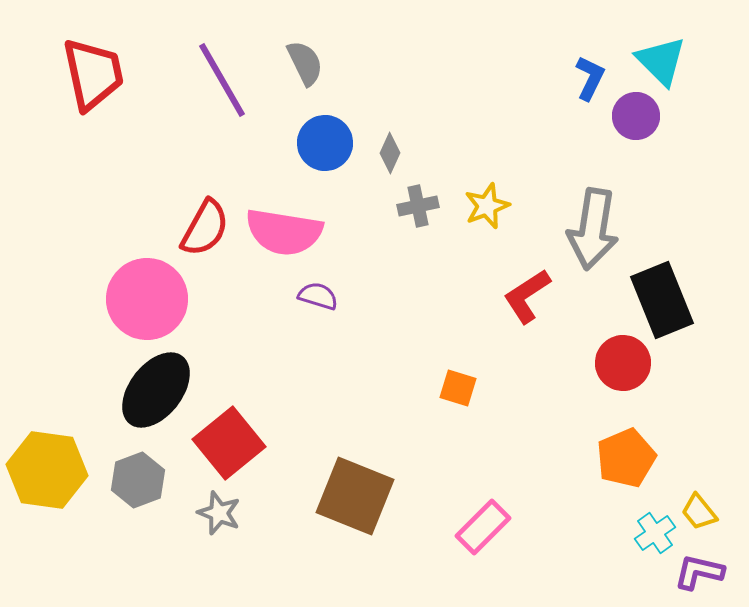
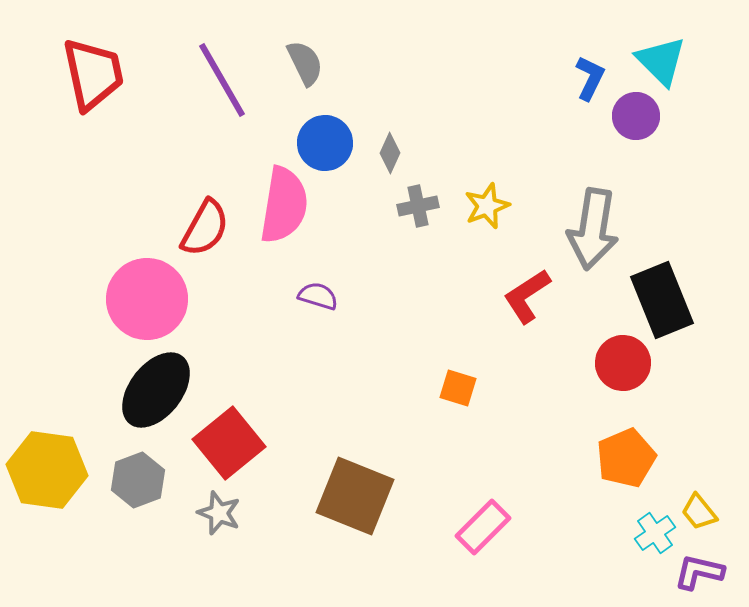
pink semicircle: moved 27 px up; rotated 90 degrees counterclockwise
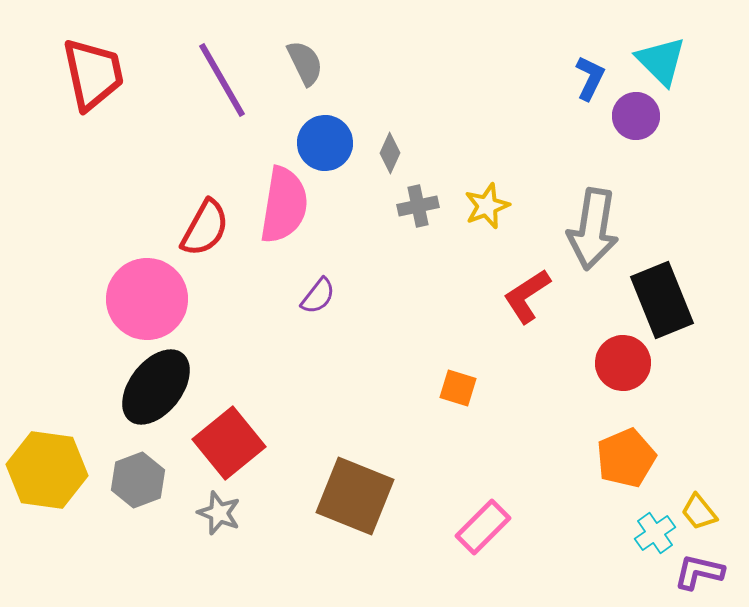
purple semicircle: rotated 111 degrees clockwise
black ellipse: moved 3 px up
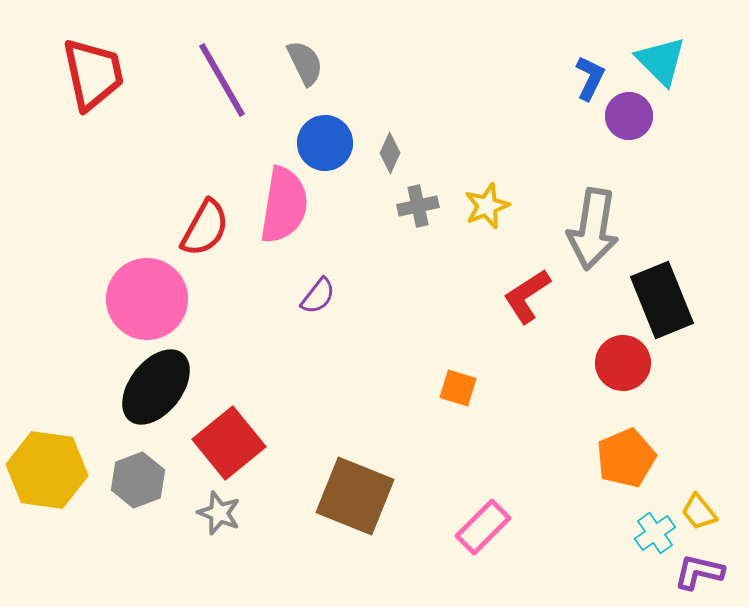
purple circle: moved 7 px left
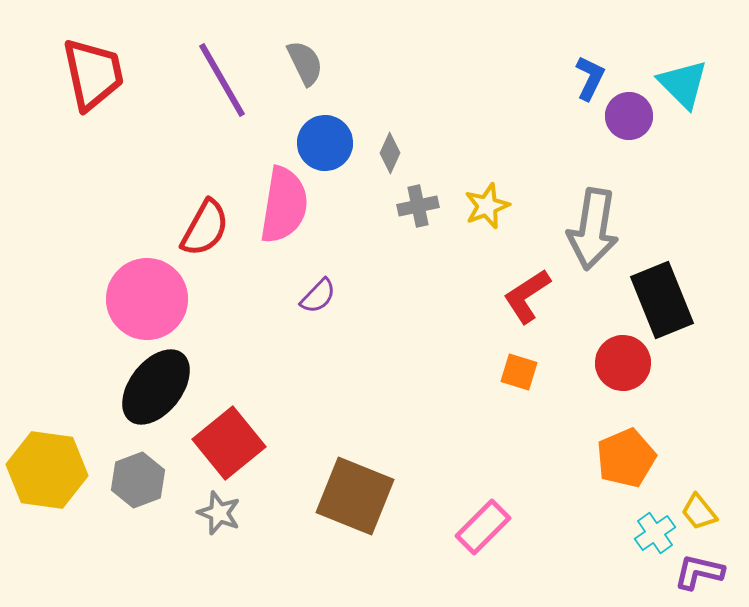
cyan triangle: moved 22 px right, 23 px down
purple semicircle: rotated 6 degrees clockwise
orange square: moved 61 px right, 16 px up
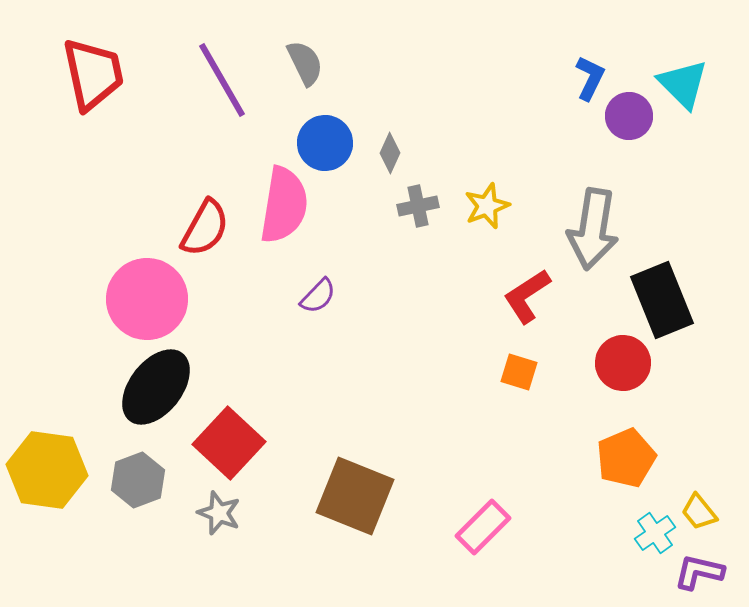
red square: rotated 8 degrees counterclockwise
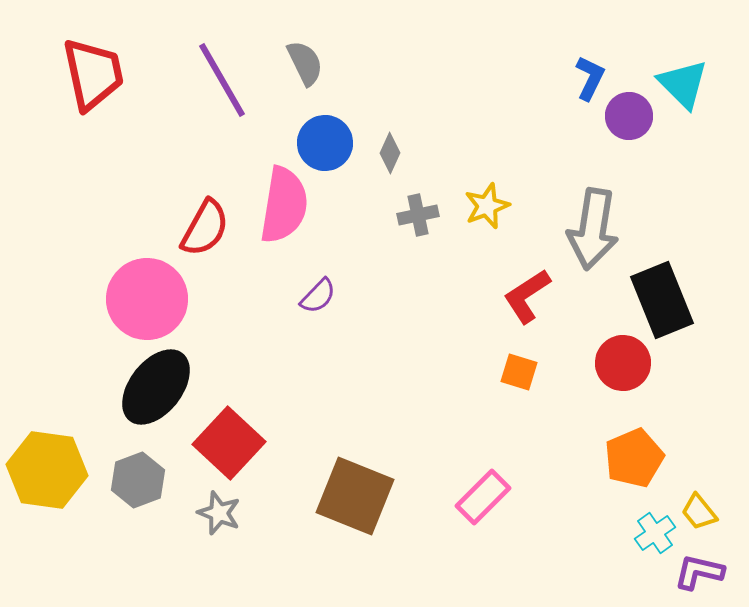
gray cross: moved 9 px down
orange pentagon: moved 8 px right
pink rectangle: moved 30 px up
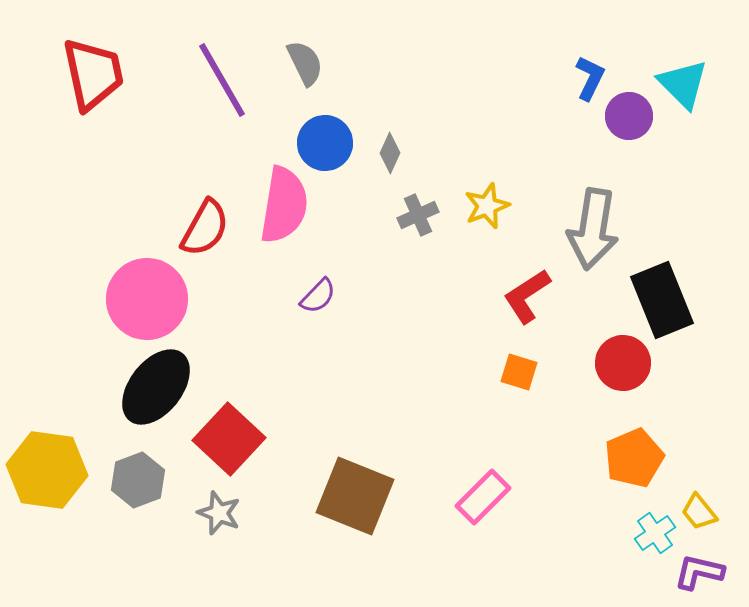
gray cross: rotated 12 degrees counterclockwise
red square: moved 4 px up
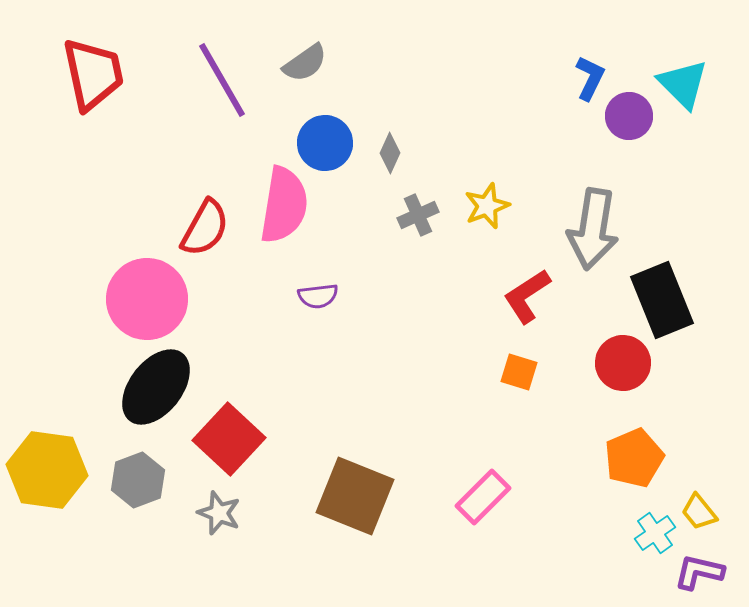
gray semicircle: rotated 81 degrees clockwise
purple semicircle: rotated 39 degrees clockwise
